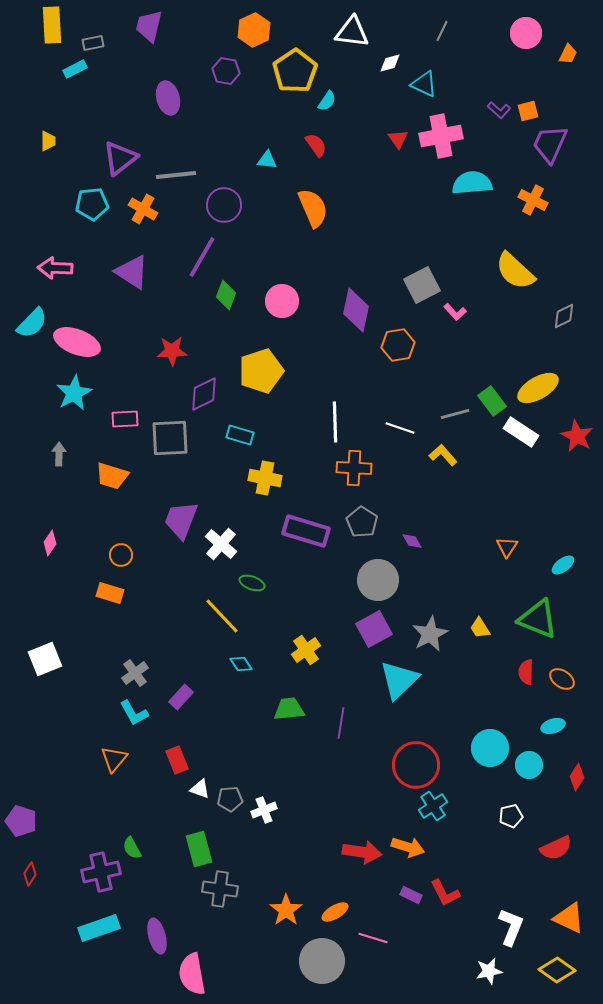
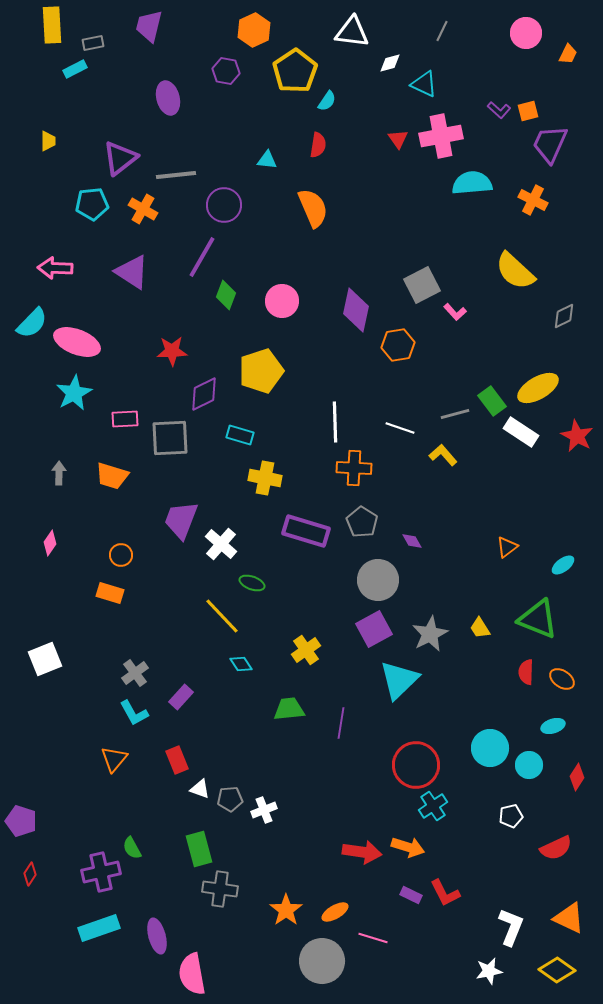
red semicircle at (316, 145): moved 2 px right; rotated 45 degrees clockwise
gray arrow at (59, 454): moved 19 px down
orange triangle at (507, 547): rotated 20 degrees clockwise
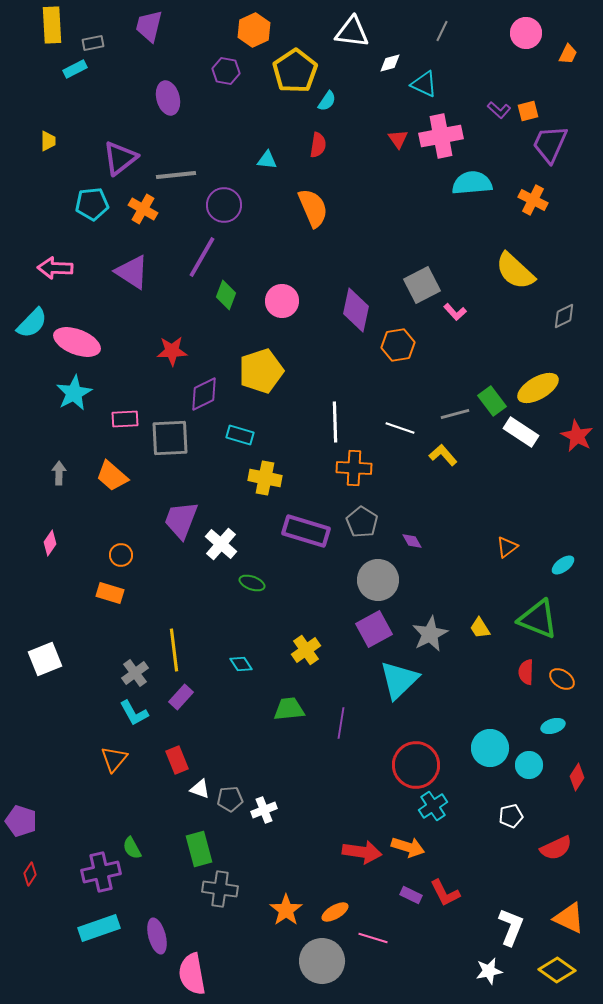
orange trapezoid at (112, 476): rotated 24 degrees clockwise
yellow line at (222, 616): moved 48 px left, 34 px down; rotated 36 degrees clockwise
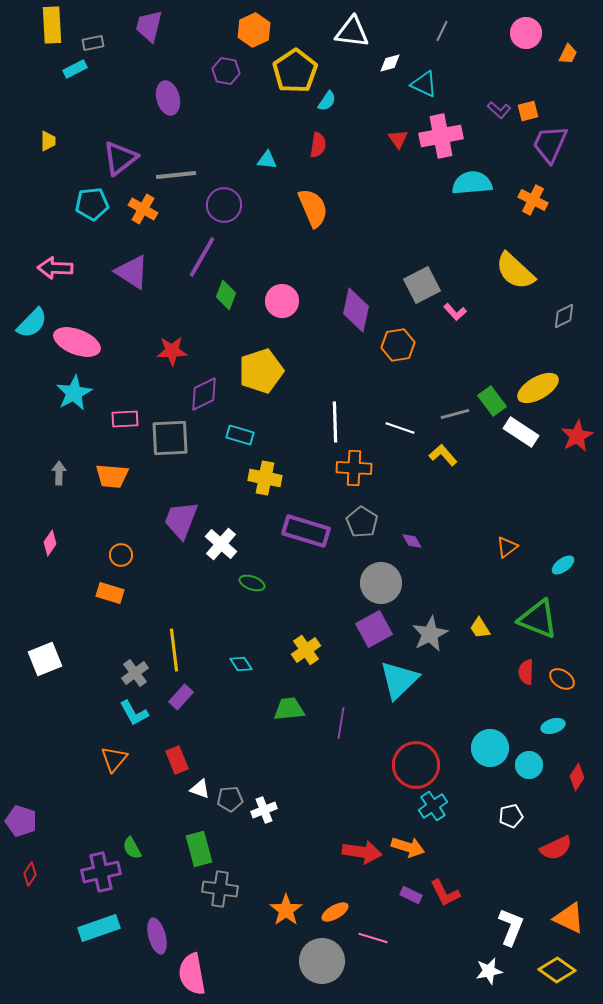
red star at (577, 436): rotated 16 degrees clockwise
orange trapezoid at (112, 476): rotated 36 degrees counterclockwise
gray circle at (378, 580): moved 3 px right, 3 px down
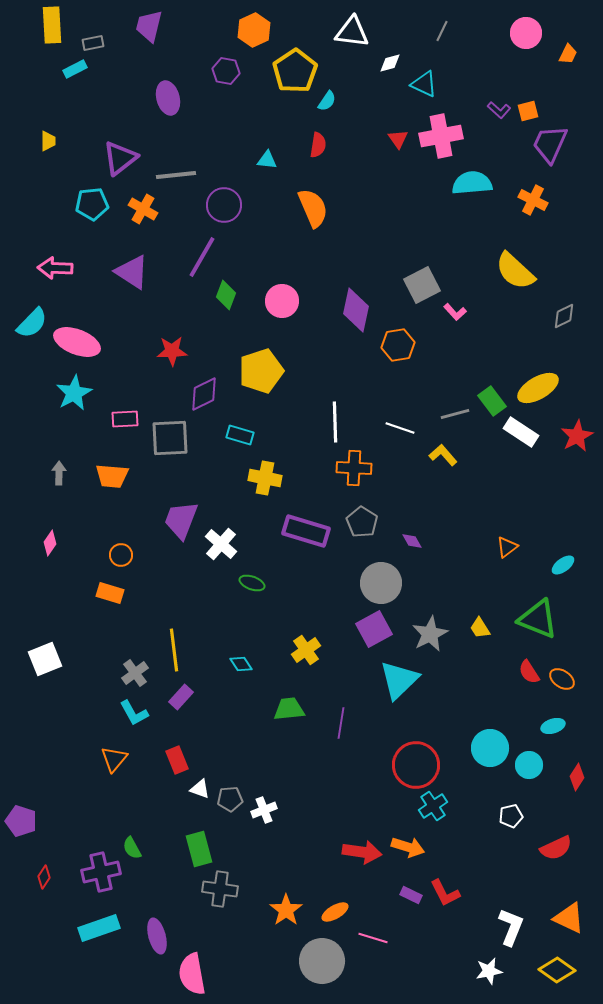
red semicircle at (526, 672): moved 3 px right; rotated 35 degrees counterclockwise
red diamond at (30, 874): moved 14 px right, 3 px down
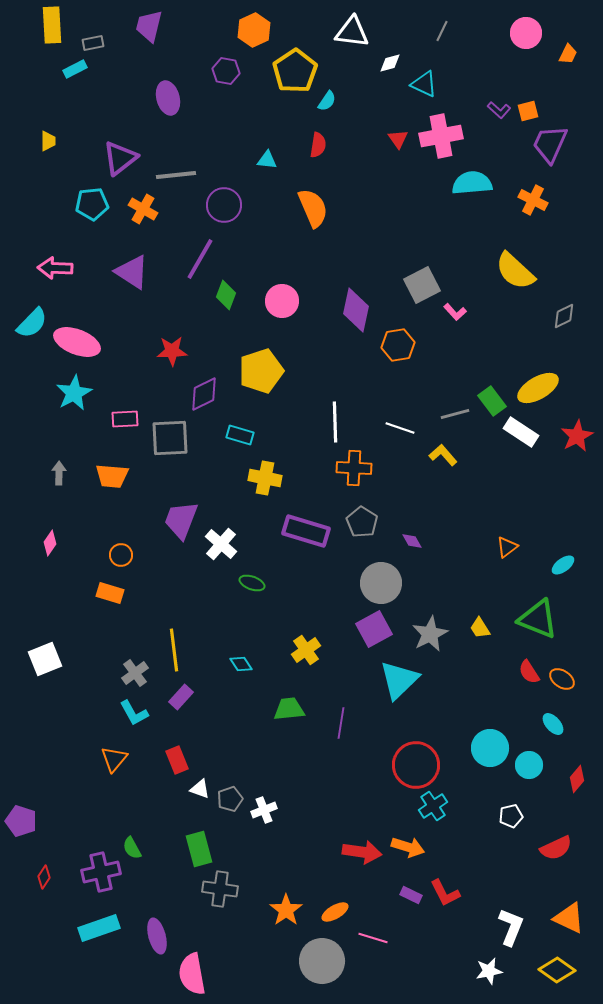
purple line at (202, 257): moved 2 px left, 2 px down
cyan ellipse at (553, 726): moved 2 px up; rotated 65 degrees clockwise
red diamond at (577, 777): moved 2 px down; rotated 8 degrees clockwise
gray pentagon at (230, 799): rotated 15 degrees counterclockwise
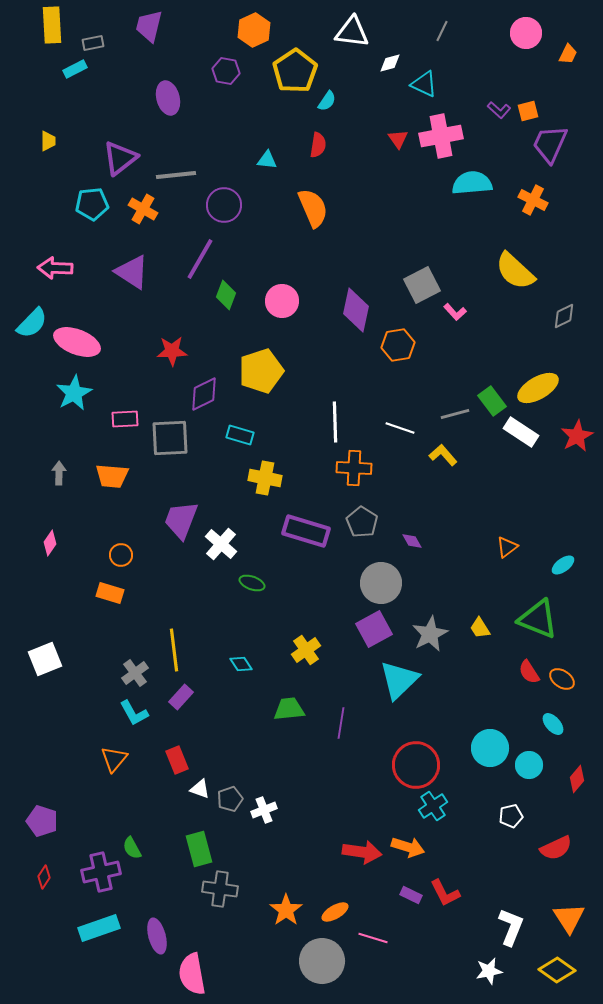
purple pentagon at (21, 821): moved 21 px right
orange triangle at (569, 918): rotated 32 degrees clockwise
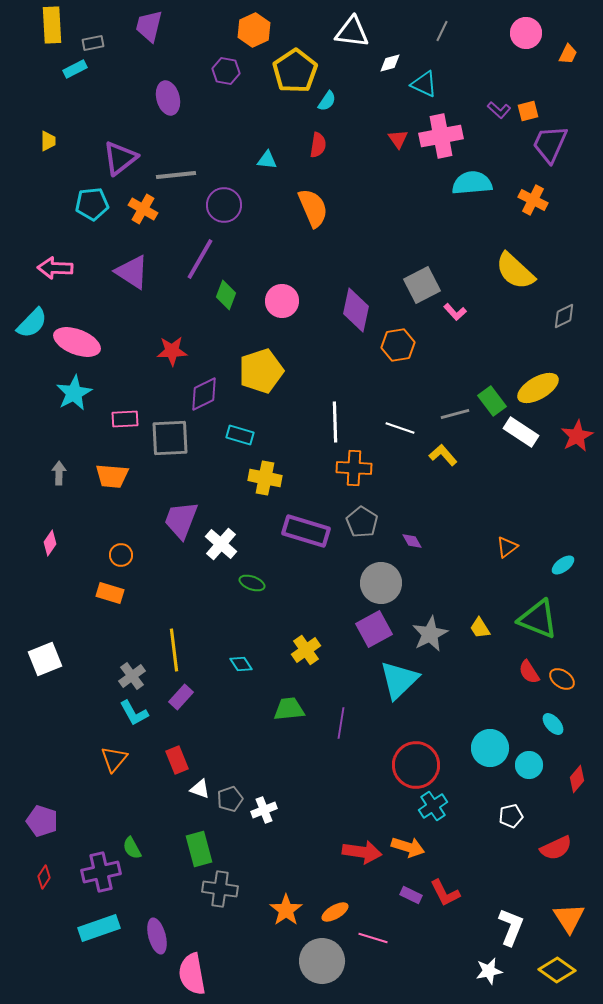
gray cross at (135, 673): moved 3 px left, 3 px down
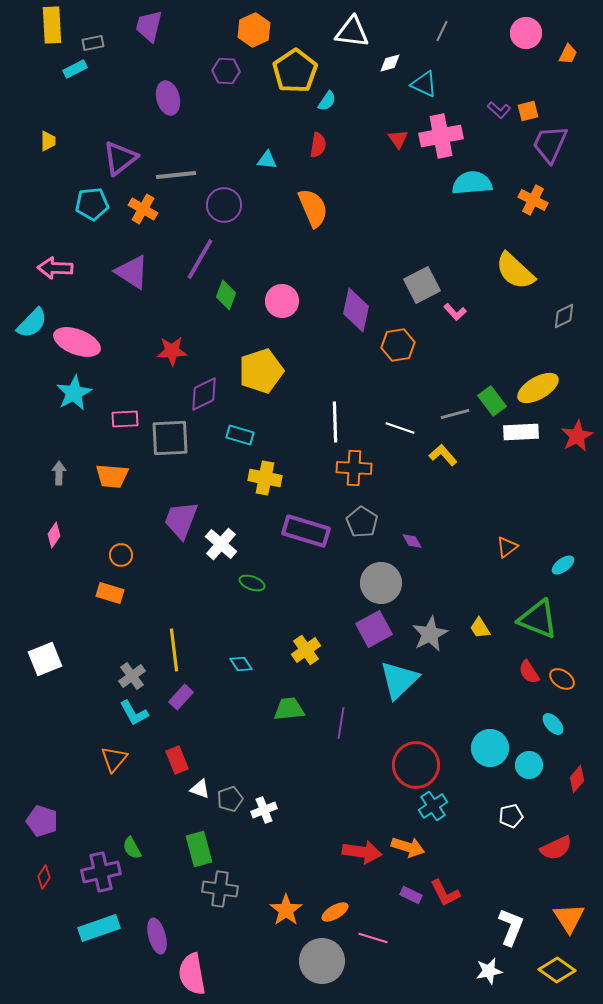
purple hexagon at (226, 71): rotated 8 degrees counterclockwise
white rectangle at (521, 432): rotated 36 degrees counterclockwise
pink diamond at (50, 543): moved 4 px right, 8 px up
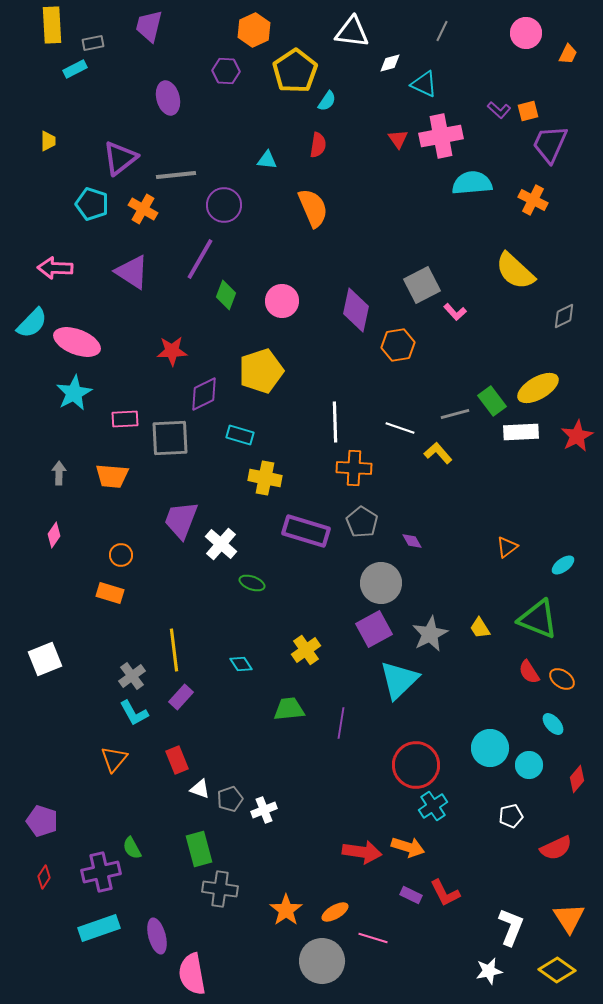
cyan pentagon at (92, 204): rotated 24 degrees clockwise
yellow L-shape at (443, 455): moved 5 px left, 2 px up
